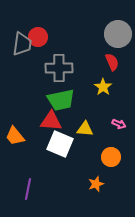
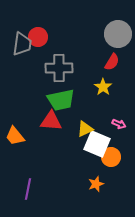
red semicircle: rotated 54 degrees clockwise
yellow triangle: rotated 30 degrees counterclockwise
white square: moved 37 px right
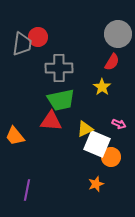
yellow star: moved 1 px left
purple line: moved 1 px left, 1 px down
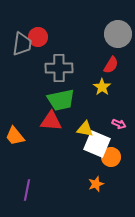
red semicircle: moved 1 px left, 3 px down
yellow triangle: rotated 36 degrees clockwise
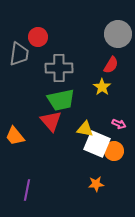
gray trapezoid: moved 3 px left, 10 px down
red triangle: rotated 45 degrees clockwise
orange circle: moved 3 px right, 6 px up
orange star: rotated 14 degrees clockwise
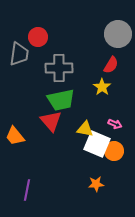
pink arrow: moved 4 px left
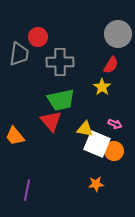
gray cross: moved 1 px right, 6 px up
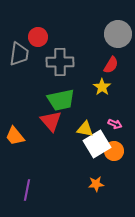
white square: rotated 36 degrees clockwise
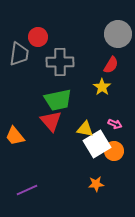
green trapezoid: moved 3 px left
purple line: rotated 55 degrees clockwise
